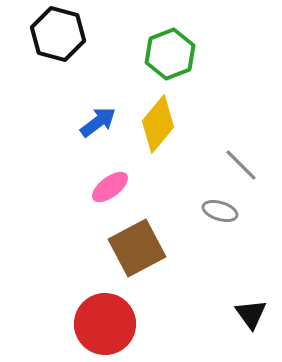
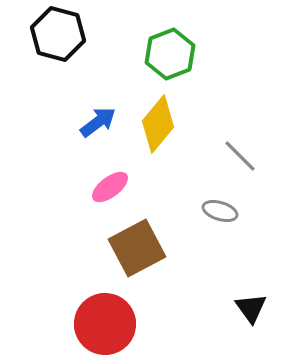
gray line: moved 1 px left, 9 px up
black triangle: moved 6 px up
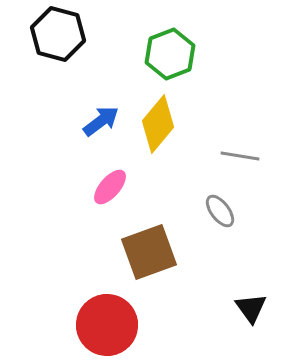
blue arrow: moved 3 px right, 1 px up
gray line: rotated 36 degrees counterclockwise
pink ellipse: rotated 12 degrees counterclockwise
gray ellipse: rotated 36 degrees clockwise
brown square: moved 12 px right, 4 px down; rotated 8 degrees clockwise
red circle: moved 2 px right, 1 px down
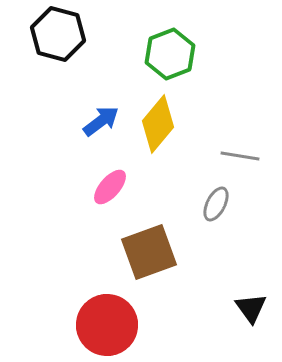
gray ellipse: moved 4 px left, 7 px up; rotated 64 degrees clockwise
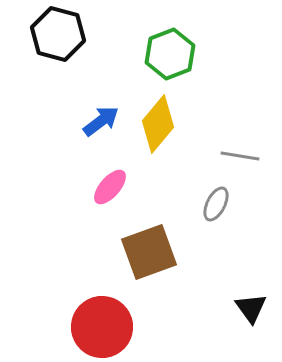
red circle: moved 5 px left, 2 px down
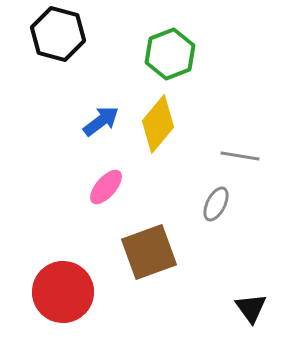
pink ellipse: moved 4 px left
red circle: moved 39 px left, 35 px up
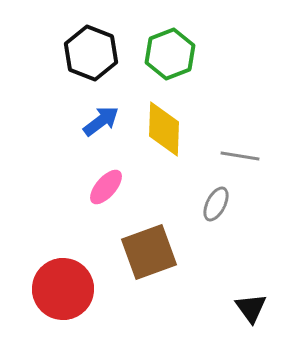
black hexagon: moved 33 px right, 19 px down; rotated 6 degrees clockwise
yellow diamond: moved 6 px right, 5 px down; rotated 38 degrees counterclockwise
red circle: moved 3 px up
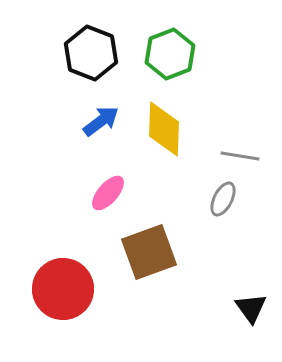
pink ellipse: moved 2 px right, 6 px down
gray ellipse: moved 7 px right, 5 px up
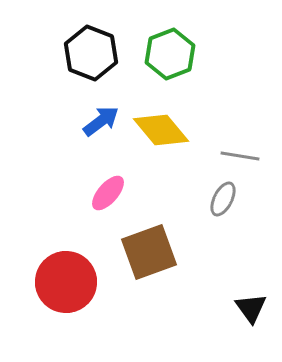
yellow diamond: moved 3 px left, 1 px down; rotated 42 degrees counterclockwise
red circle: moved 3 px right, 7 px up
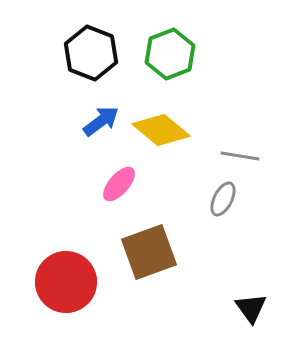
yellow diamond: rotated 10 degrees counterclockwise
pink ellipse: moved 11 px right, 9 px up
